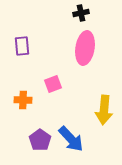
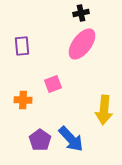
pink ellipse: moved 3 px left, 4 px up; rotated 28 degrees clockwise
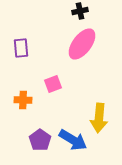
black cross: moved 1 px left, 2 px up
purple rectangle: moved 1 px left, 2 px down
yellow arrow: moved 5 px left, 8 px down
blue arrow: moved 2 px right, 1 px down; rotated 16 degrees counterclockwise
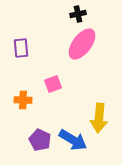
black cross: moved 2 px left, 3 px down
purple pentagon: rotated 10 degrees counterclockwise
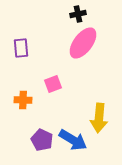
pink ellipse: moved 1 px right, 1 px up
purple pentagon: moved 2 px right
